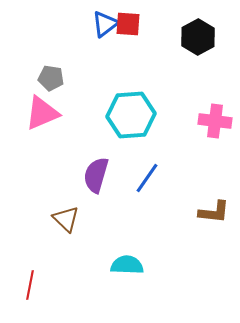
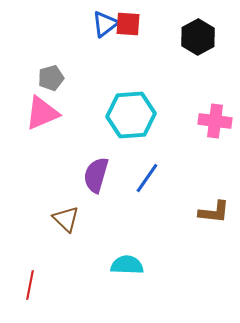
gray pentagon: rotated 25 degrees counterclockwise
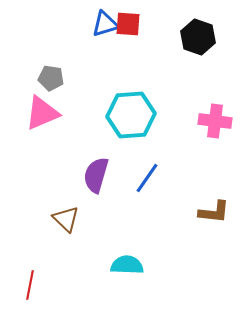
blue triangle: rotated 20 degrees clockwise
black hexagon: rotated 12 degrees counterclockwise
gray pentagon: rotated 25 degrees clockwise
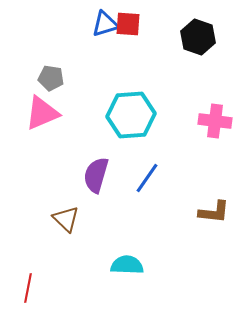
red line: moved 2 px left, 3 px down
